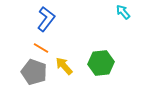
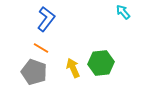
yellow arrow: moved 9 px right, 2 px down; rotated 18 degrees clockwise
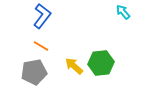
blue L-shape: moved 4 px left, 3 px up
orange line: moved 2 px up
yellow arrow: moved 1 px right, 2 px up; rotated 24 degrees counterclockwise
gray pentagon: rotated 30 degrees counterclockwise
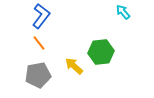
blue L-shape: moved 1 px left
orange line: moved 2 px left, 3 px up; rotated 21 degrees clockwise
green hexagon: moved 11 px up
gray pentagon: moved 4 px right, 3 px down
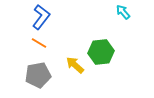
blue L-shape: moved 1 px down
orange line: rotated 21 degrees counterclockwise
yellow arrow: moved 1 px right, 1 px up
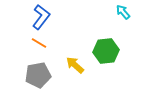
green hexagon: moved 5 px right, 1 px up
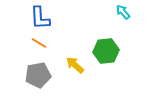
blue L-shape: moved 1 px left, 1 px down; rotated 140 degrees clockwise
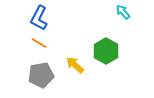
blue L-shape: moved 1 px left; rotated 30 degrees clockwise
green hexagon: rotated 25 degrees counterclockwise
gray pentagon: moved 3 px right
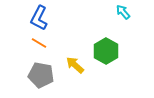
gray pentagon: rotated 20 degrees clockwise
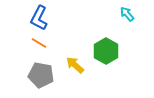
cyan arrow: moved 4 px right, 2 px down
